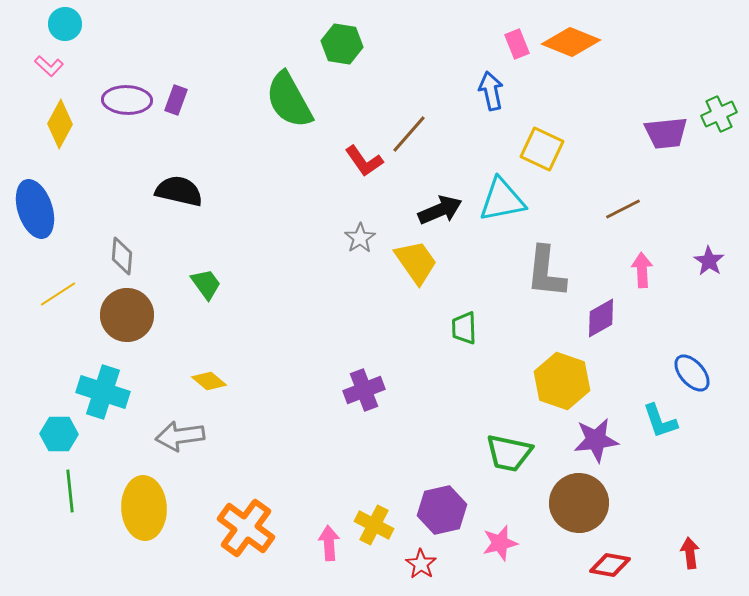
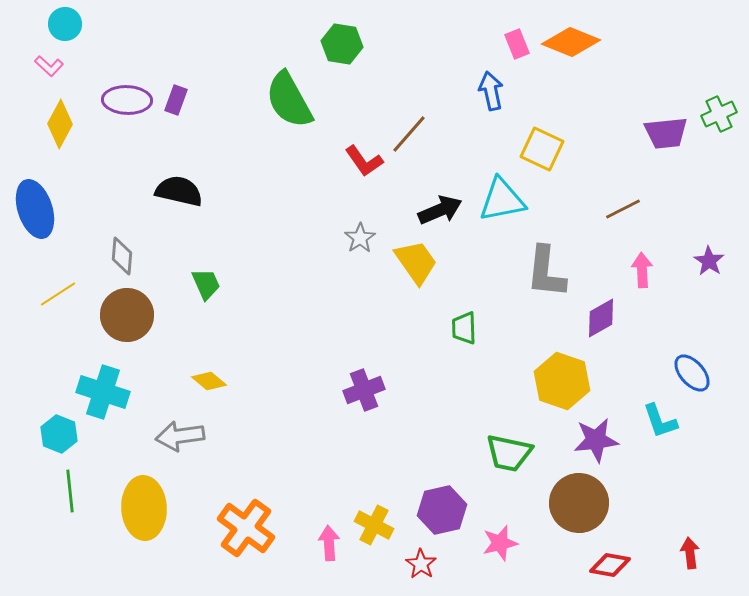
green trapezoid at (206, 284): rotated 12 degrees clockwise
cyan hexagon at (59, 434): rotated 21 degrees clockwise
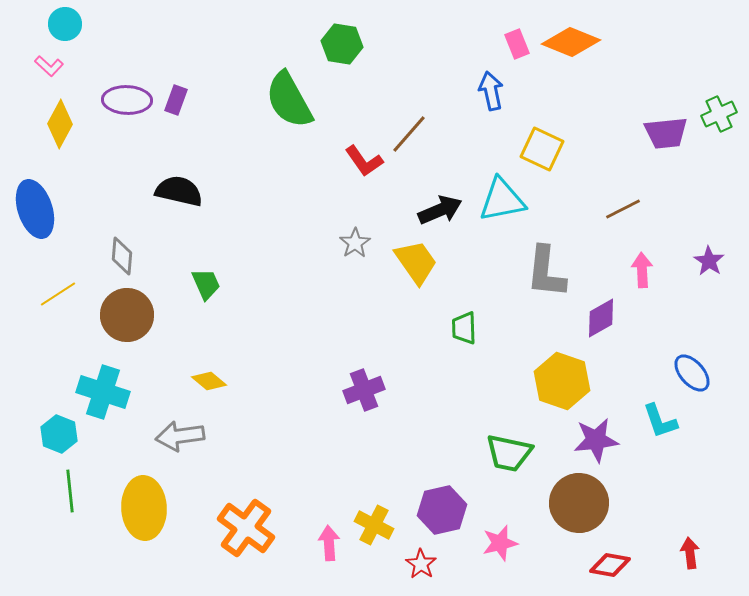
gray star at (360, 238): moved 5 px left, 5 px down
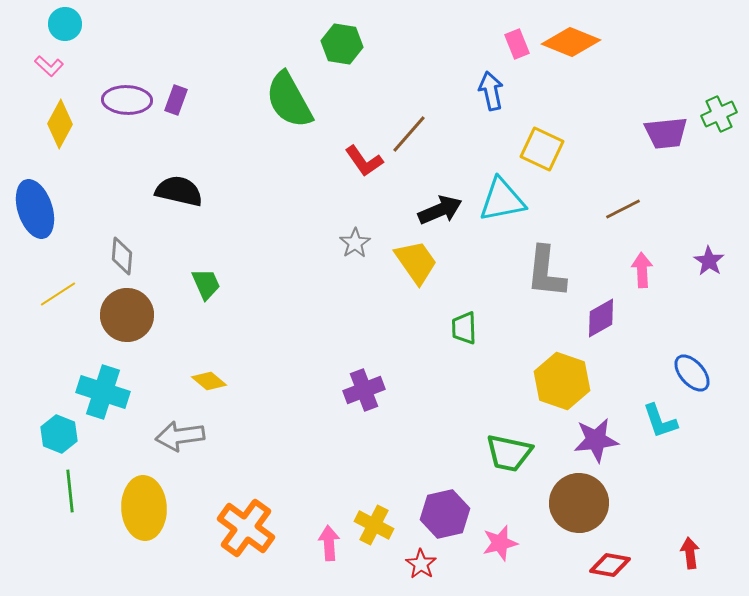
purple hexagon at (442, 510): moved 3 px right, 4 px down
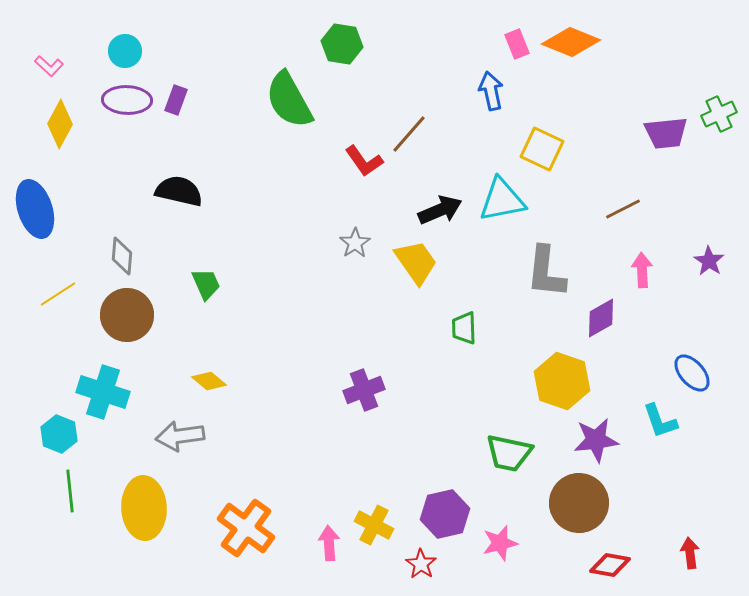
cyan circle at (65, 24): moved 60 px right, 27 px down
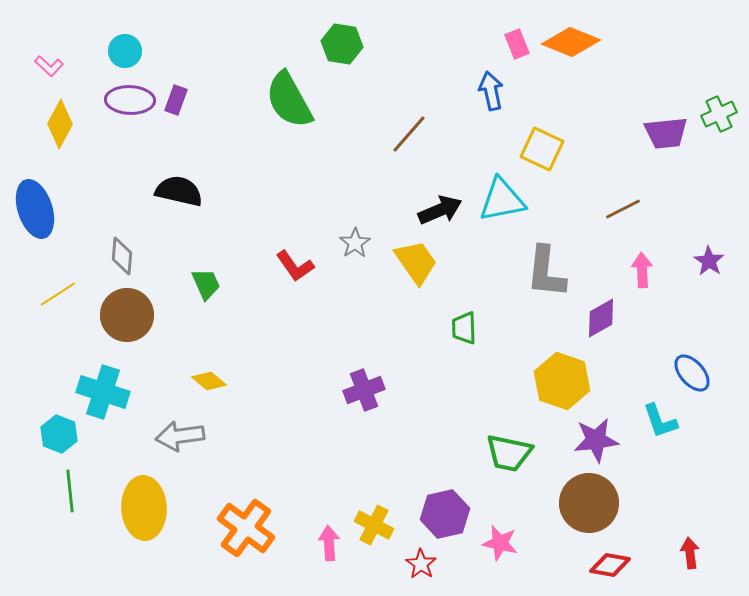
purple ellipse at (127, 100): moved 3 px right
red L-shape at (364, 161): moved 69 px left, 105 px down
brown circle at (579, 503): moved 10 px right
pink star at (500, 543): rotated 27 degrees clockwise
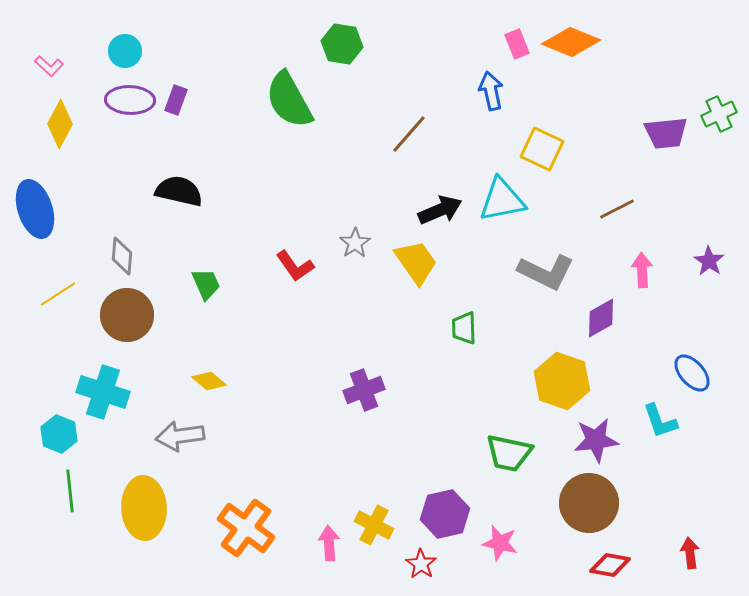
brown line at (623, 209): moved 6 px left
gray L-shape at (546, 272): rotated 70 degrees counterclockwise
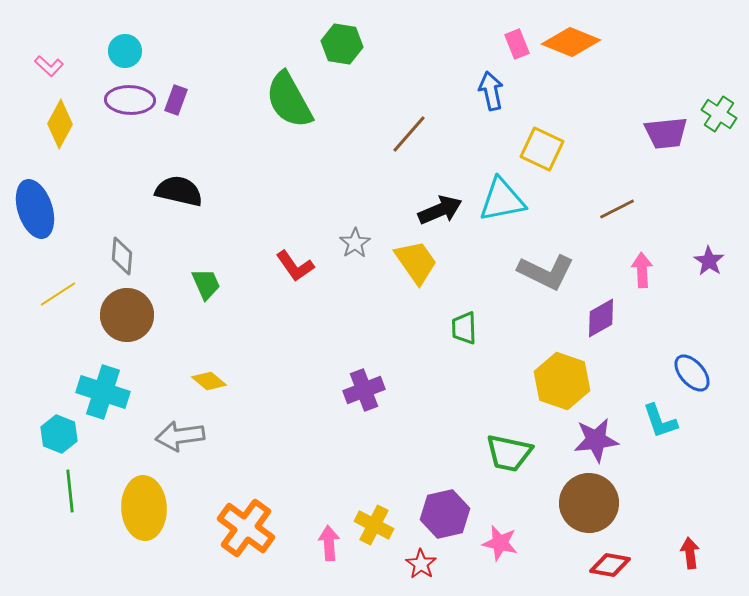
green cross at (719, 114): rotated 32 degrees counterclockwise
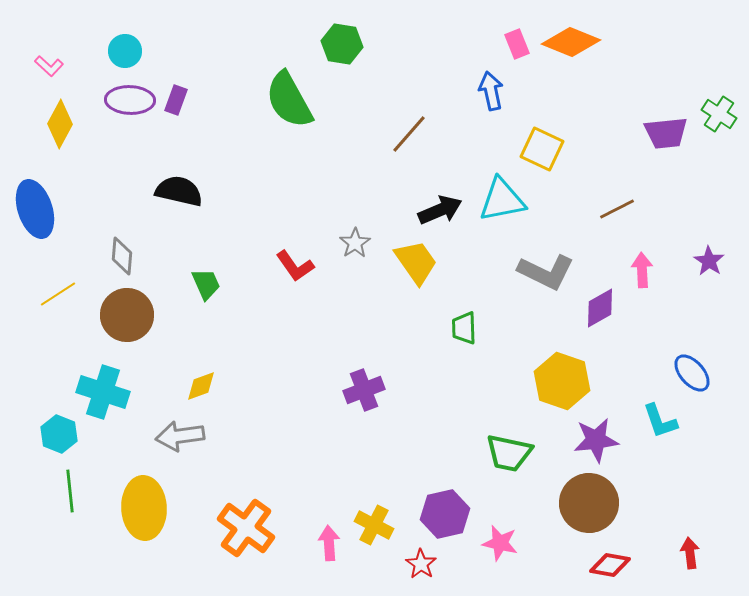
purple diamond at (601, 318): moved 1 px left, 10 px up
yellow diamond at (209, 381): moved 8 px left, 5 px down; rotated 60 degrees counterclockwise
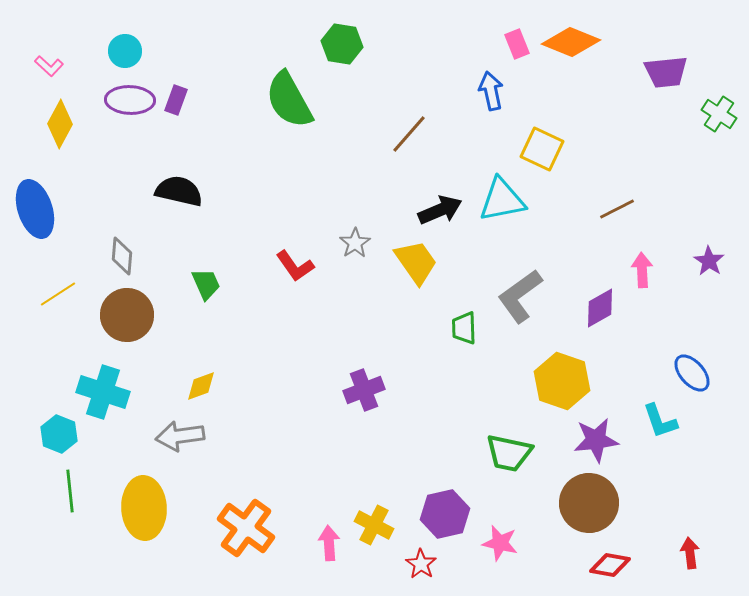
purple trapezoid at (666, 133): moved 61 px up
gray L-shape at (546, 272): moved 26 px left, 24 px down; rotated 118 degrees clockwise
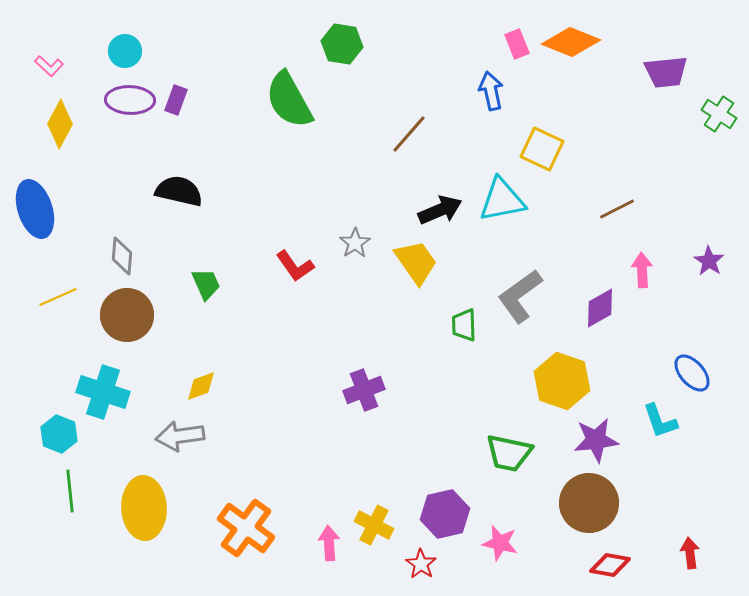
yellow line at (58, 294): moved 3 px down; rotated 9 degrees clockwise
green trapezoid at (464, 328): moved 3 px up
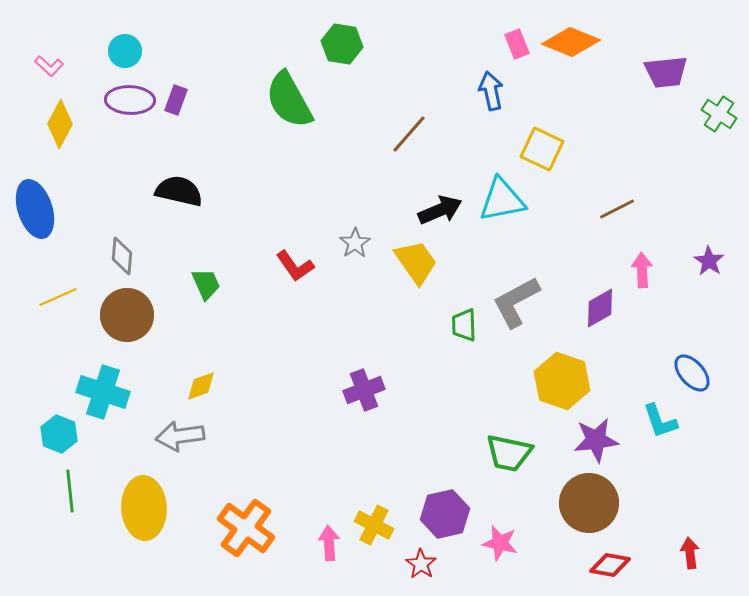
gray L-shape at (520, 296): moved 4 px left, 6 px down; rotated 8 degrees clockwise
